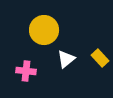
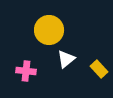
yellow circle: moved 5 px right
yellow rectangle: moved 1 px left, 11 px down
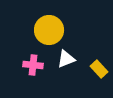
white triangle: rotated 18 degrees clockwise
pink cross: moved 7 px right, 6 px up
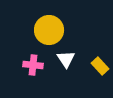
white triangle: rotated 42 degrees counterclockwise
yellow rectangle: moved 1 px right, 3 px up
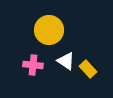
white triangle: moved 2 px down; rotated 24 degrees counterclockwise
yellow rectangle: moved 12 px left, 3 px down
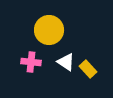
white triangle: moved 1 px down
pink cross: moved 2 px left, 3 px up
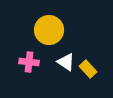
pink cross: moved 2 px left
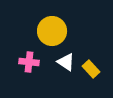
yellow circle: moved 3 px right, 1 px down
yellow rectangle: moved 3 px right
